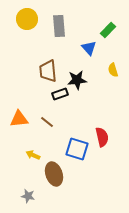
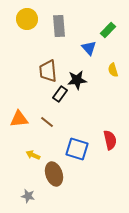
black rectangle: rotated 35 degrees counterclockwise
red semicircle: moved 8 px right, 3 px down
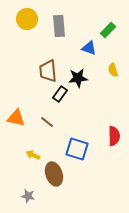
blue triangle: rotated 28 degrees counterclockwise
black star: moved 1 px right, 2 px up
orange triangle: moved 3 px left, 1 px up; rotated 18 degrees clockwise
red semicircle: moved 4 px right, 4 px up; rotated 12 degrees clockwise
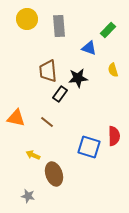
blue square: moved 12 px right, 2 px up
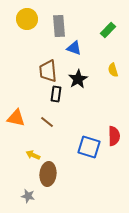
blue triangle: moved 15 px left
black star: moved 1 px down; rotated 24 degrees counterclockwise
black rectangle: moved 4 px left; rotated 28 degrees counterclockwise
brown ellipse: moved 6 px left; rotated 25 degrees clockwise
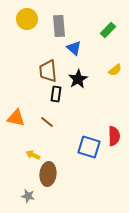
blue triangle: rotated 21 degrees clockwise
yellow semicircle: moved 2 px right; rotated 112 degrees counterclockwise
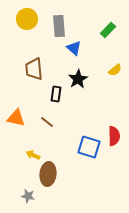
brown trapezoid: moved 14 px left, 2 px up
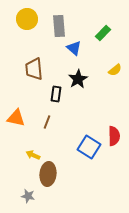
green rectangle: moved 5 px left, 3 px down
brown line: rotated 72 degrees clockwise
blue square: rotated 15 degrees clockwise
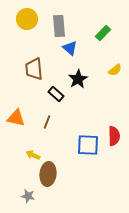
blue triangle: moved 4 px left
black rectangle: rotated 56 degrees counterclockwise
blue square: moved 1 px left, 2 px up; rotated 30 degrees counterclockwise
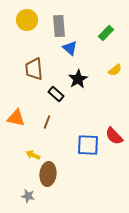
yellow circle: moved 1 px down
green rectangle: moved 3 px right
red semicircle: rotated 138 degrees clockwise
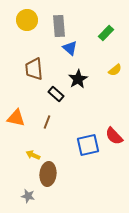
blue square: rotated 15 degrees counterclockwise
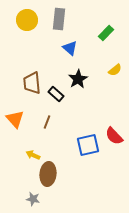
gray rectangle: moved 7 px up; rotated 10 degrees clockwise
brown trapezoid: moved 2 px left, 14 px down
orange triangle: moved 1 px left, 1 px down; rotated 36 degrees clockwise
gray star: moved 5 px right, 3 px down
